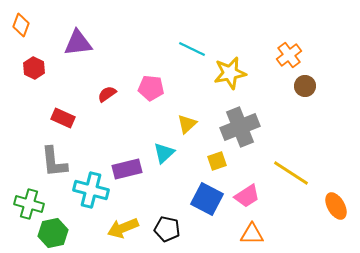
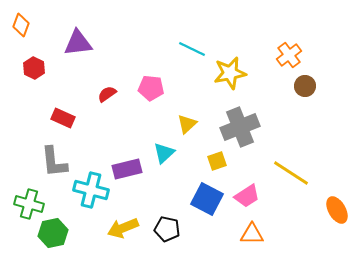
orange ellipse: moved 1 px right, 4 px down
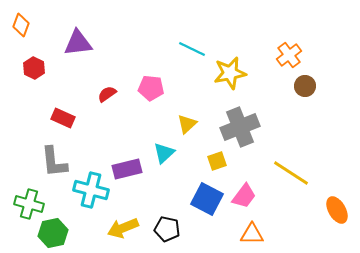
pink trapezoid: moved 3 px left; rotated 20 degrees counterclockwise
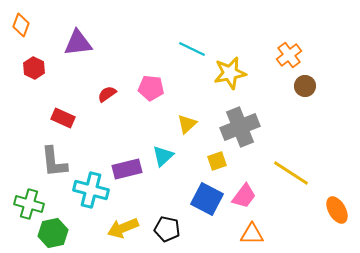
cyan triangle: moved 1 px left, 3 px down
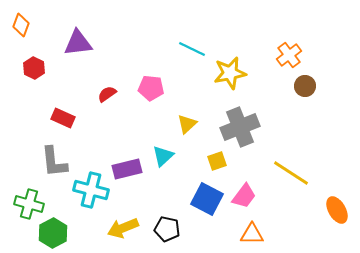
green hexagon: rotated 16 degrees counterclockwise
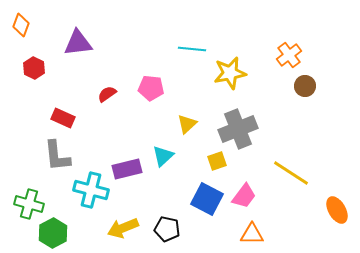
cyan line: rotated 20 degrees counterclockwise
gray cross: moved 2 px left, 2 px down
gray L-shape: moved 3 px right, 6 px up
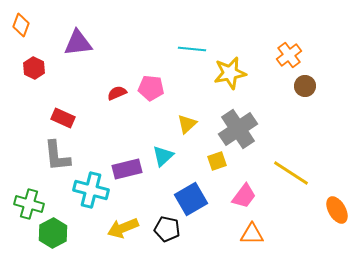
red semicircle: moved 10 px right, 1 px up; rotated 12 degrees clockwise
gray cross: rotated 12 degrees counterclockwise
blue square: moved 16 px left; rotated 32 degrees clockwise
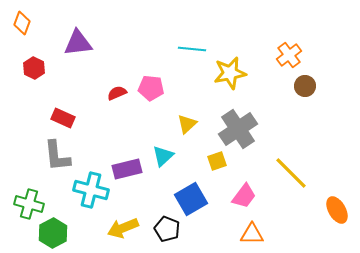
orange diamond: moved 1 px right, 2 px up
yellow line: rotated 12 degrees clockwise
black pentagon: rotated 10 degrees clockwise
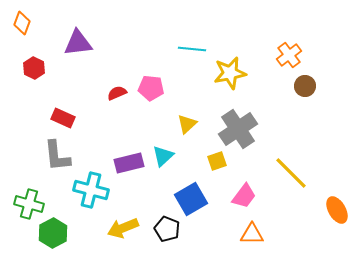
purple rectangle: moved 2 px right, 6 px up
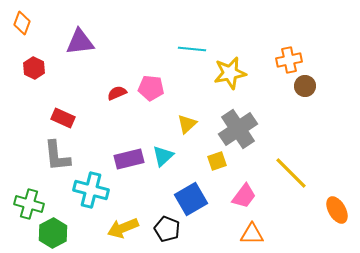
purple triangle: moved 2 px right, 1 px up
orange cross: moved 5 px down; rotated 25 degrees clockwise
purple rectangle: moved 4 px up
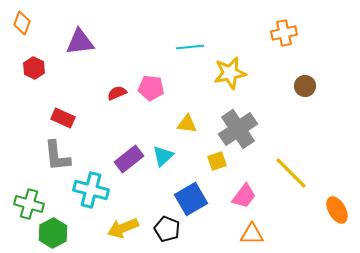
cyan line: moved 2 px left, 2 px up; rotated 12 degrees counterclockwise
orange cross: moved 5 px left, 27 px up
yellow triangle: rotated 50 degrees clockwise
purple rectangle: rotated 24 degrees counterclockwise
